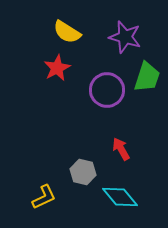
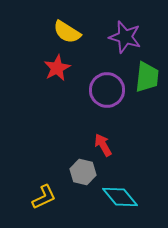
green trapezoid: rotated 12 degrees counterclockwise
red arrow: moved 18 px left, 4 px up
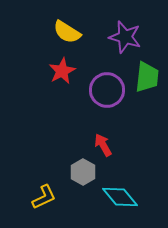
red star: moved 5 px right, 3 px down
gray hexagon: rotated 15 degrees clockwise
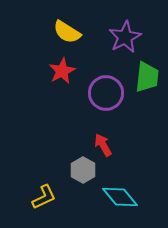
purple star: rotated 28 degrees clockwise
purple circle: moved 1 px left, 3 px down
gray hexagon: moved 2 px up
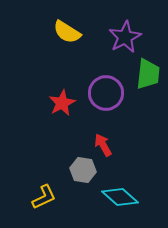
red star: moved 32 px down
green trapezoid: moved 1 px right, 3 px up
gray hexagon: rotated 20 degrees counterclockwise
cyan diamond: rotated 9 degrees counterclockwise
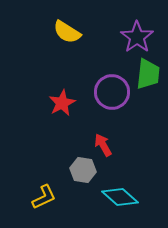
purple star: moved 12 px right; rotated 8 degrees counterclockwise
purple circle: moved 6 px right, 1 px up
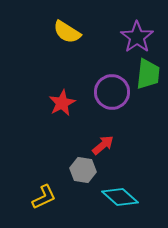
red arrow: rotated 80 degrees clockwise
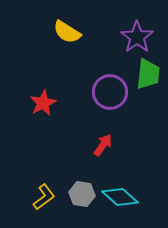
purple circle: moved 2 px left
red star: moved 19 px left
red arrow: rotated 15 degrees counterclockwise
gray hexagon: moved 1 px left, 24 px down
yellow L-shape: rotated 12 degrees counterclockwise
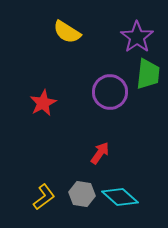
red arrow: moved 3 px left, 8 px down
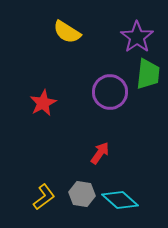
cyan diamond: moved 3 px down
